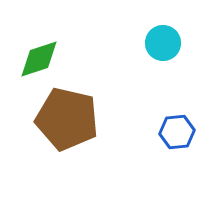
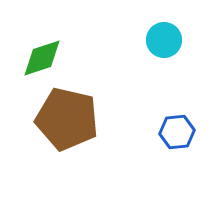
cyan circle: moved 1 px right, 3 px up
green diamond: moved 3 px right, 1 px up
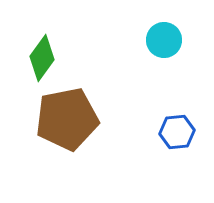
green diamond: rotated 36 degrees counterclockwise
brown pentagon: rotated 24 degrees counterclockwise
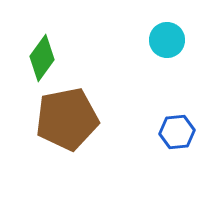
cyan circle: moved 3 px right
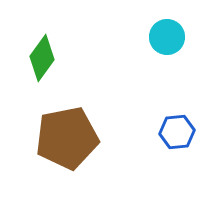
cyan circle: moved 3 px up
brown pentagon: moved 19 px down
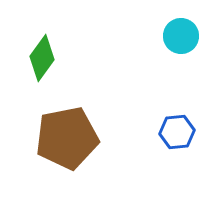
cyan circle: moved 14 px right, 1 px up
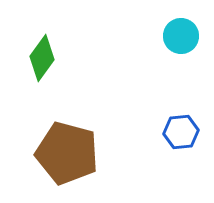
blue hexagon: moved 4 px right
brown pentagon: moved 15 px down; rotated 26 degrees clockwise
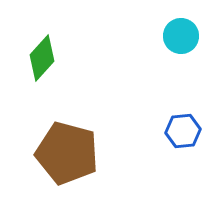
green diamond: rotated 6 degrees clockwise
blue hexagon: moved 2 px right, 1 px up
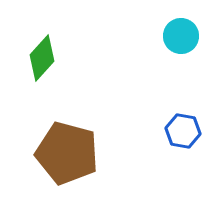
blue hexagon: rotated 16 degrees clockwise
